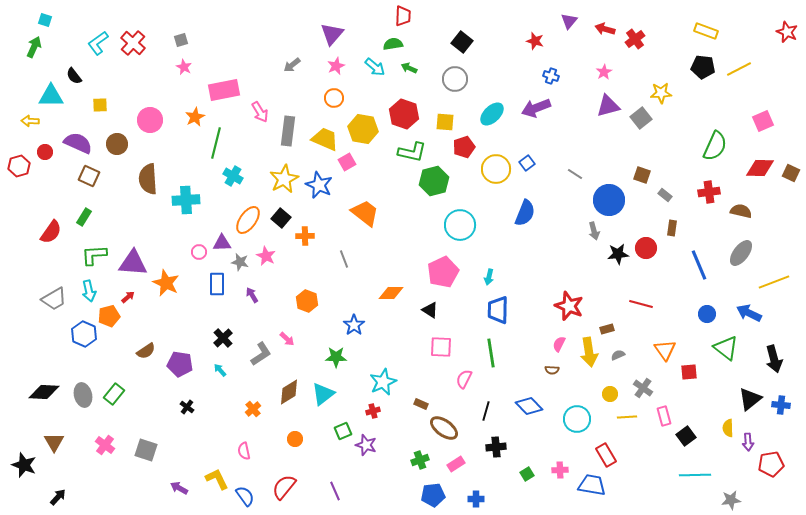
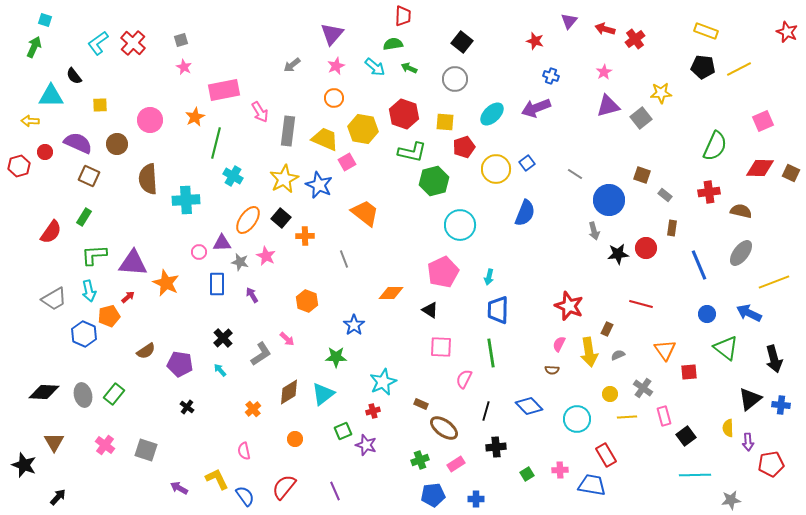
brown rectangle at (607, 329): rotated 48 degrees counterclockwise
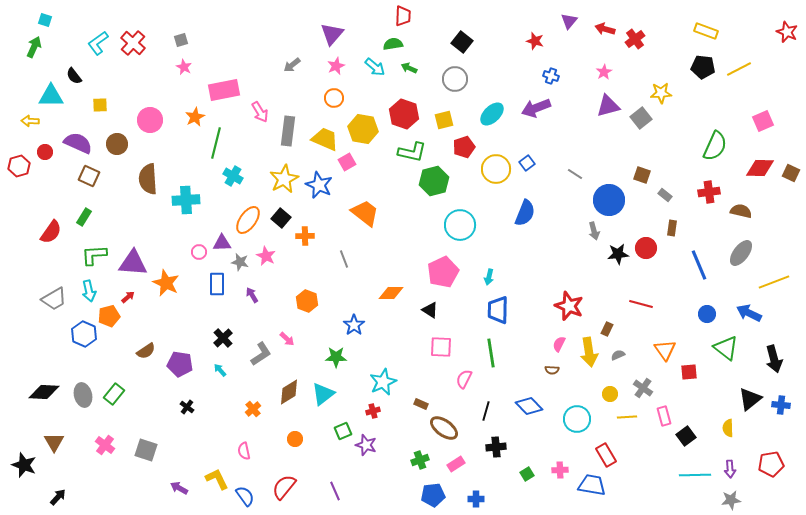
yellow square at (445, 122): moved 1 px left, 2 px up; rotated 18 degrees counterclockwise
purple arrow at (748, 442): moved 18 px left, 27 px down
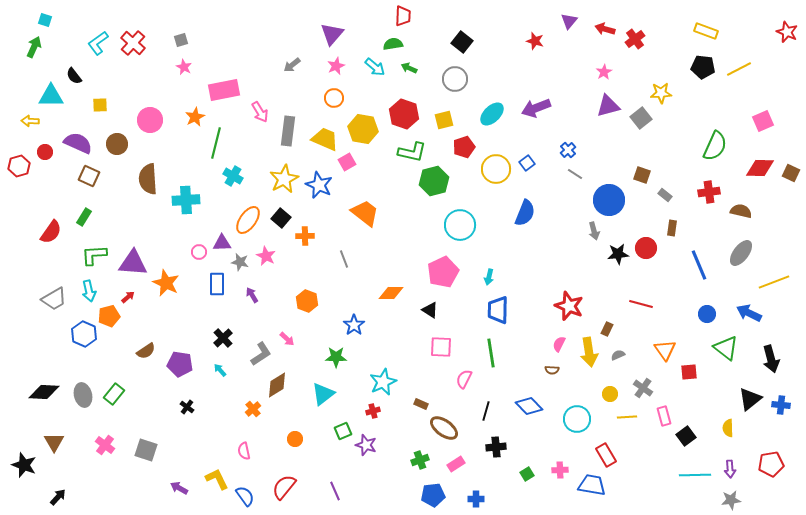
blue cross at (551, 76): moved 17 px right, 74 px down; rotated 28 degrees clockwise
black arrow at (774, 359): moved 3 px left
brown diamond at (289, 392): moved 12 px left, 7 px up
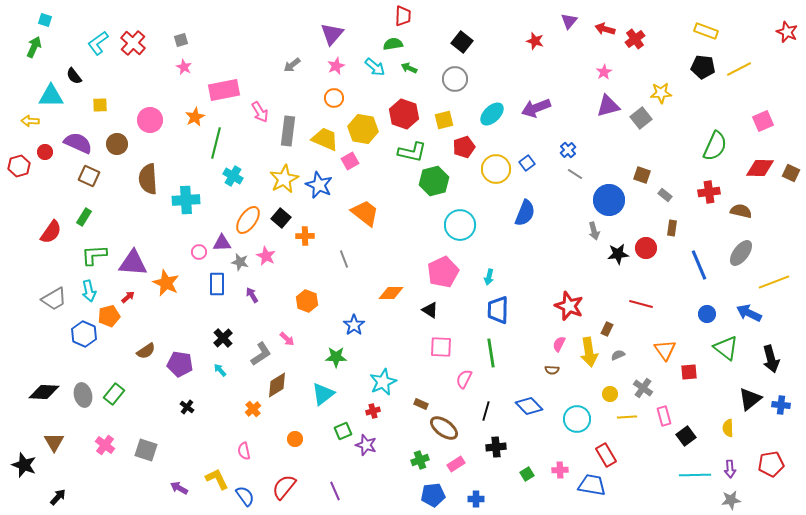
pink square at (347, 162): moved 3 px right, 1 px up
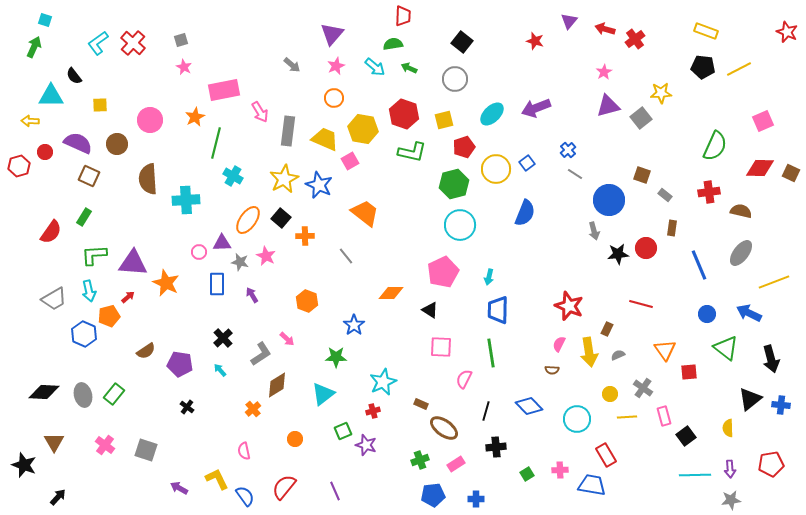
gray arrow at (292, 65): rotated 102 degrees counterclockwise
green hexagon at (434, 181): moved 20 px right, 3 px down
gray line at (344, 259): moved 2 px right, 3 px up; rotated 18 degrees counterclockwise
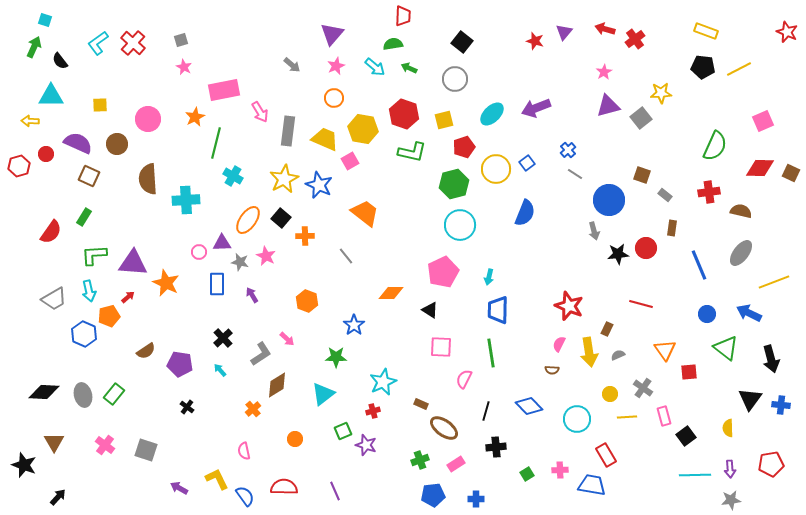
purple triangle at (569, 21): moved 5 px left, 11 px down
black semicircle at (74, 76): moved 14 px left, 15 px up
pink circle at (150, 120): moved 2 px left, 1 px up
red circle at (45, 152): moved 1 px right, 2 px down
black triangle at (750, 399): rotated 15 degrees counterclockwise
red semicircle at (284, 487): rotated 52 degrees clockwise
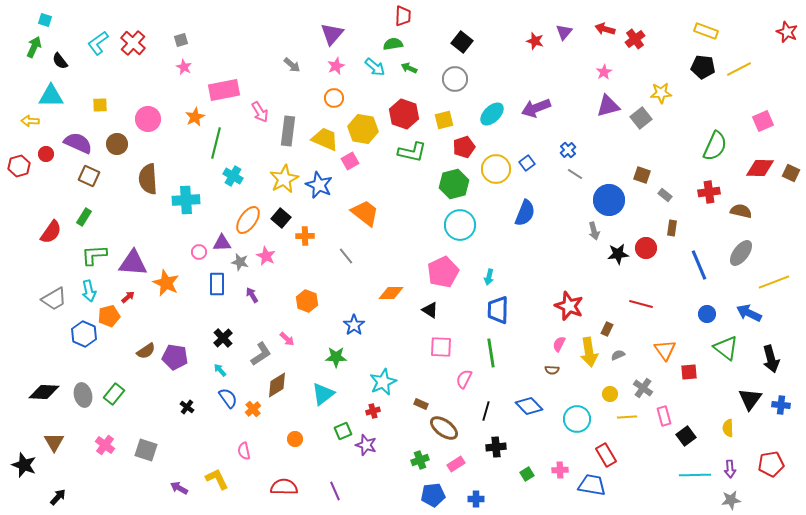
purple pentagon at (180, 364): moved 5 px left, 7 px up
blue semicircle at (245, 496): moved 17 px left, 98 px up
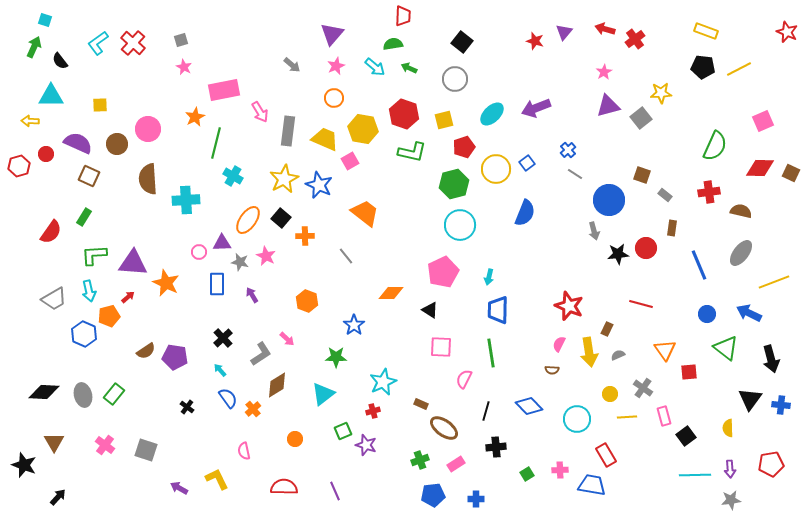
pink circle at (148, 119): moved 10 px down
